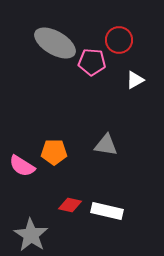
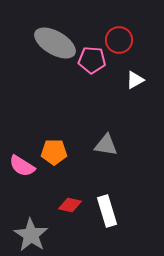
pink pentagon: moved 2 px up
white rectangle: rotated 60 degrees clockwise
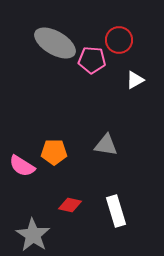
white rectangle: moved 9 px right
gray star: moved 2 px right
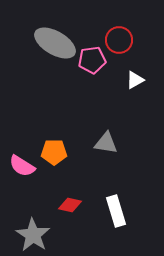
pink pentagon: rotated 12 degrees counterclockwise
gray triangle: moved 2 px up
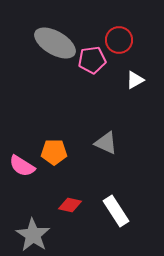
gray triangle: rotated 15 degrees clockwise
white rectangle: rotated 16 degrees counterclockwise
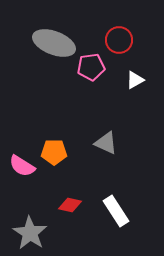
gray ellipse: moved 1 px left; rotated 9 degrees counterclockwise
pink pentagon: moved 1 px left, 7 px down
gray star: moved 3 px left, 2 px up
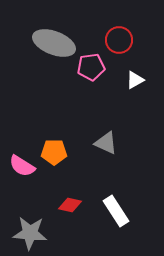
gray star: rotated 28 degrees counterclockwise
